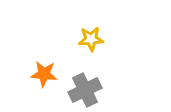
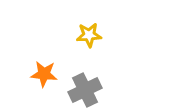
yellow star: moved 2 px left, 4 px up
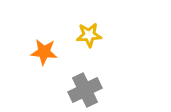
orange star: moved 22 px up
